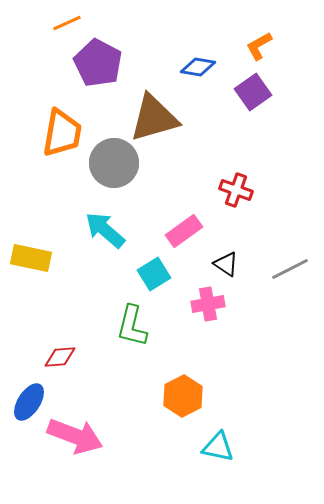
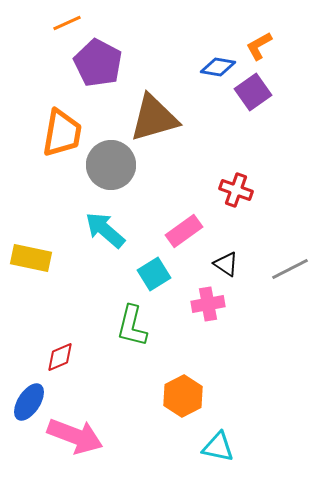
blue diamond: moved 20 px right
gray circle: moved 3 px left, 2 px down
red diamond: rotated 20 degrees counterclockwise
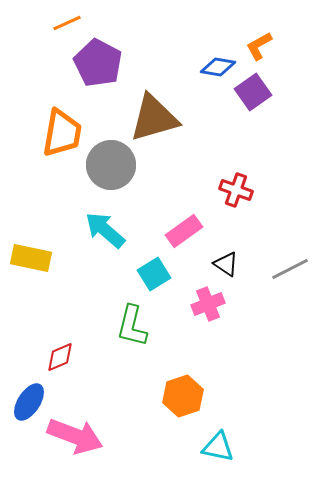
pink cross: rotated 12 degrees counterclockwise
orange hexagon: rotated 9 degrees clockwise
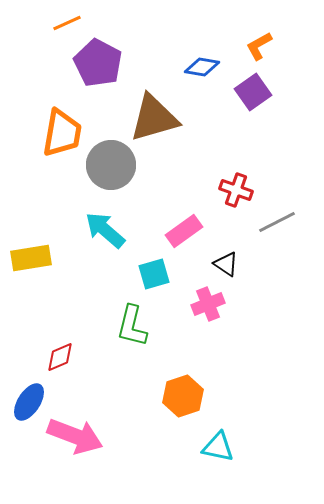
blue diamond: moved 16 px left
yellow rectangle: rotated 21 degrees counterclockwise
gray line: moved 13 px left, 47 px up
cyan square: rotated 16 degrees clockwise
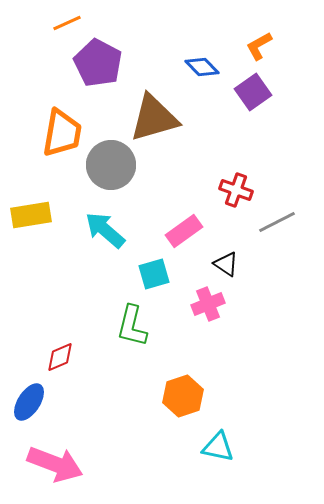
blue diamond: rotated 36 degrees clockwise
yellow rectangle: moved 43 px up
pink arrow: moved 20 px left, 28 px down
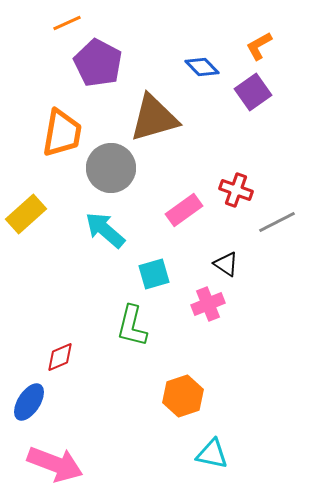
gray circle: moved 3 px down
yellow rectangle: moved 5 px left, 1 px up; rotated 33 degrees counterclockwise
pink rectangle: moved 21 px up
cyan triangle: moved 6 px left, 7 px down
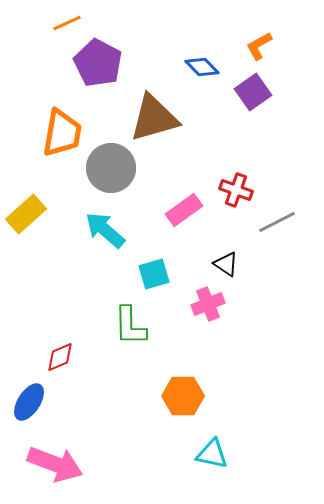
green L-shape: moved 2 px left; rotated 15 degrees counterclockwise
orange hexagon: rotated 18 degrees clockwise
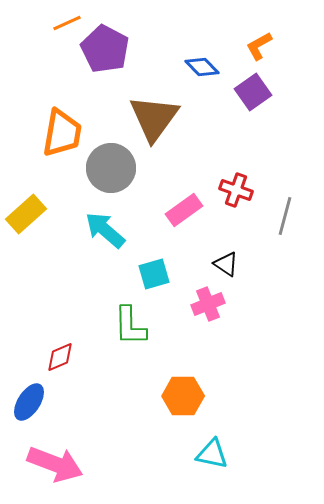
purple pentagon: moved 7 px right, 14 px up
brown triangle: rotated 38 degrees counterclockwise
gray line: moved 8 px right, 6 px up; rotated 48 degrees counterclockwise
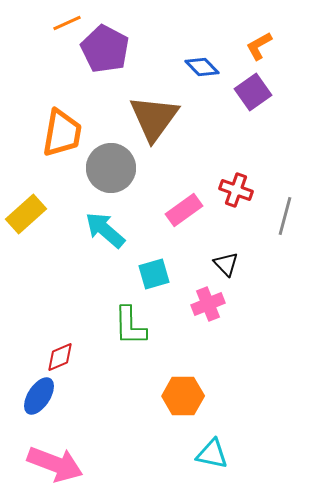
black triangle: rotated 12 degrees clockwise
blue ellipse: moved 10 px right, 6 px up
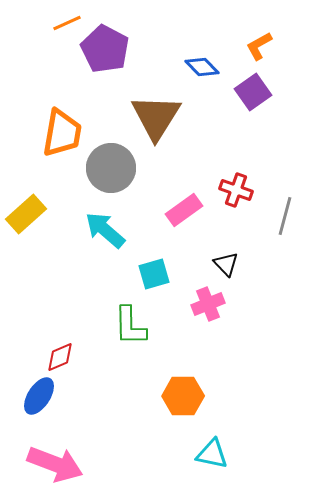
brown triangle: moved 2 px right, 1 px up; rotated 4 degrees counterclockwise
